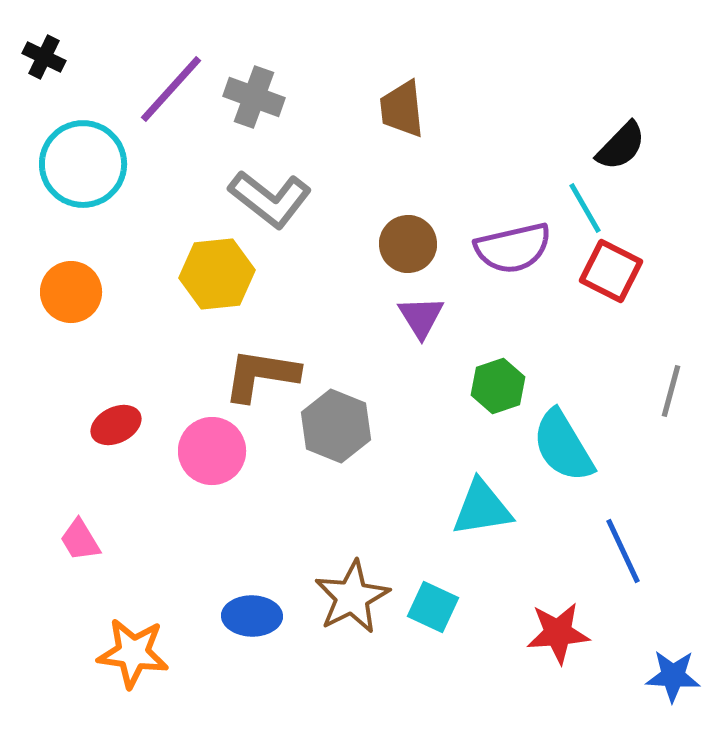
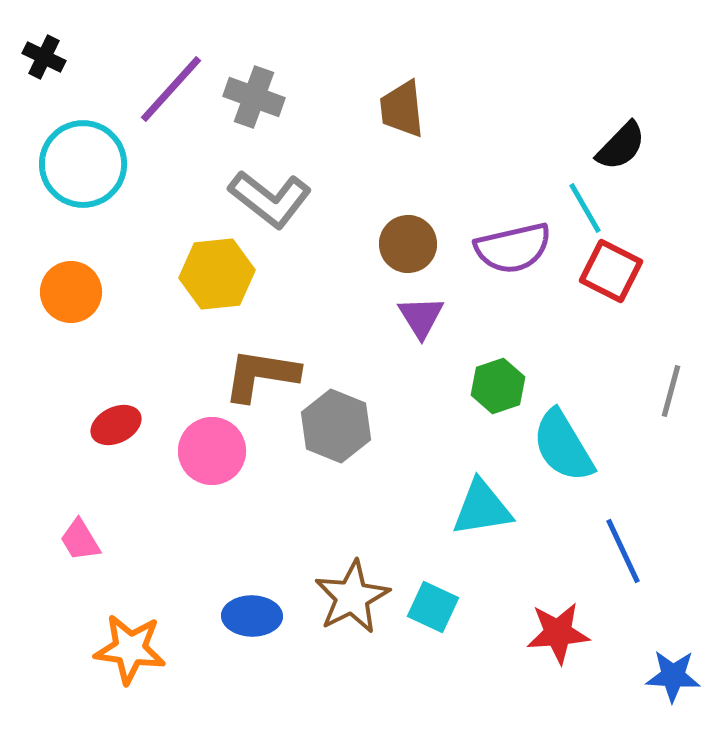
orange star: moved 3 px left, 4 px up
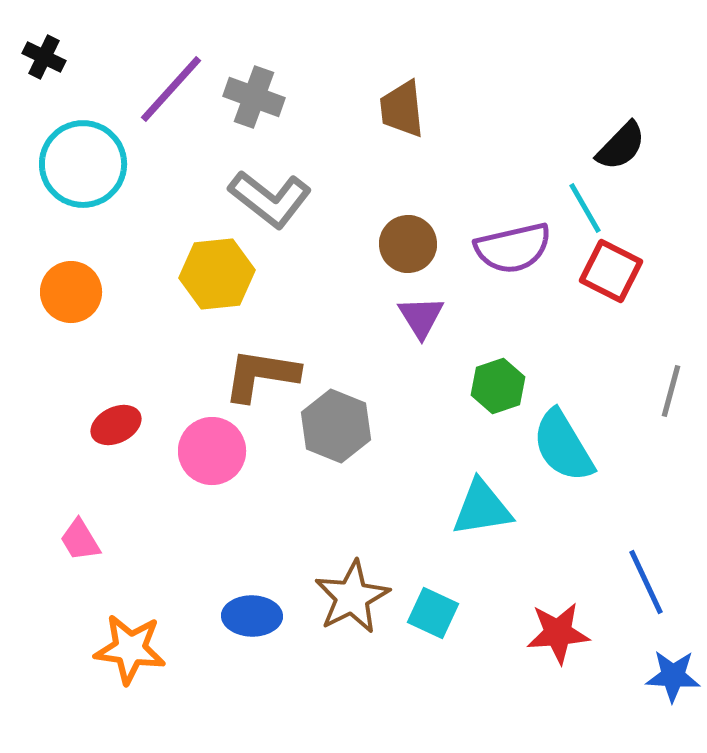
blue line: moved 23 px right, 31 px down
cyan square: moved 6 px down
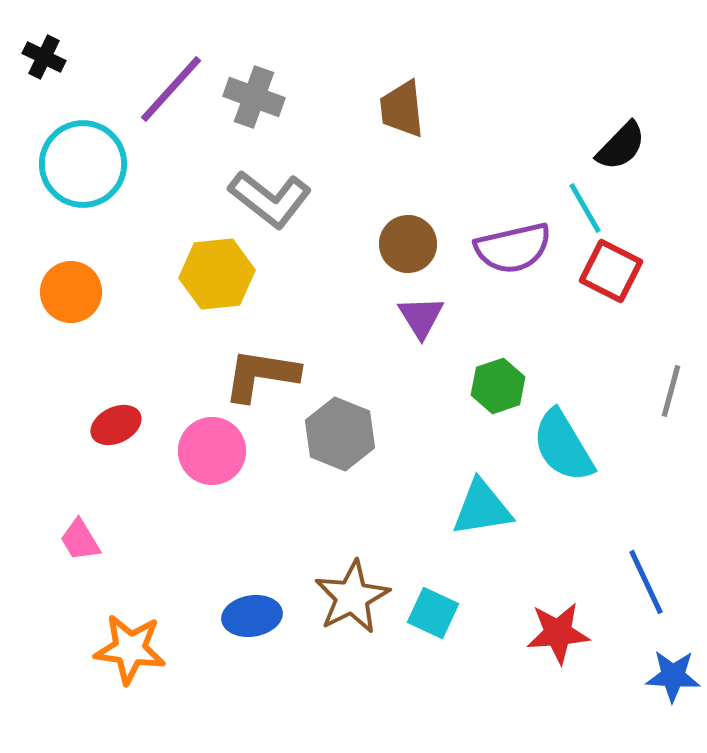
gray hexagon: moved 4 px right, 8 px down
blue ellipse: rotated 10 degrees counterclockwise
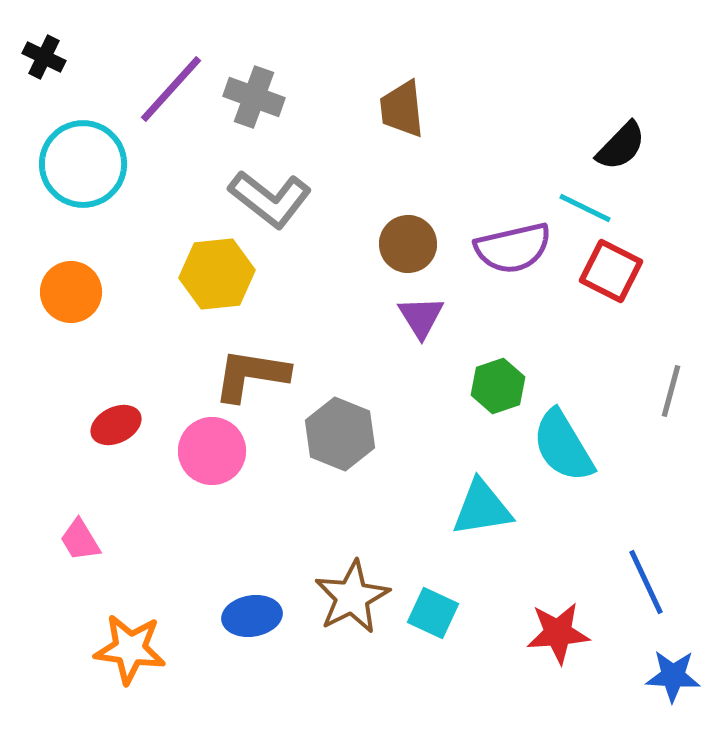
cyan line: rotated 34 degrees counterclockwise
brown L-shape: moved 10 px left
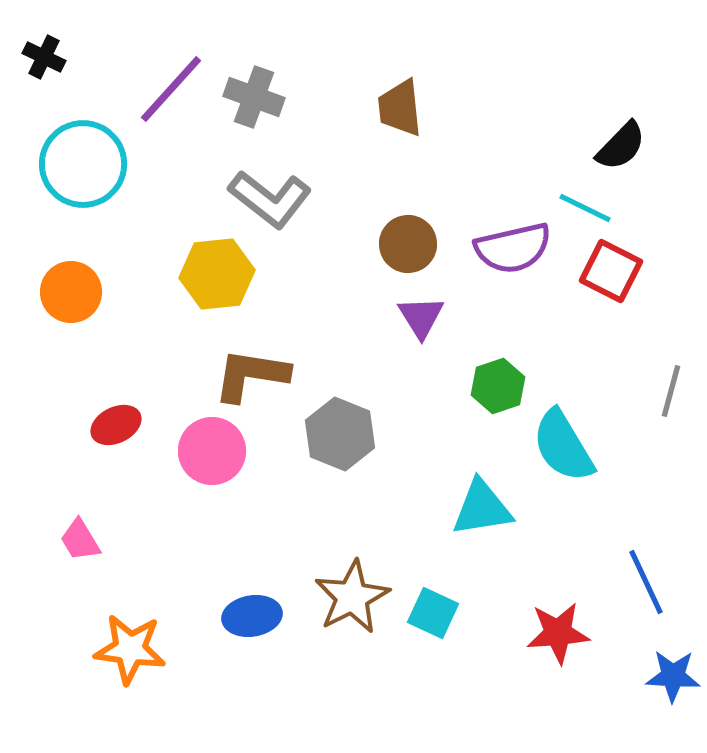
brown trapezoid: moved 2 px left, 1 px up
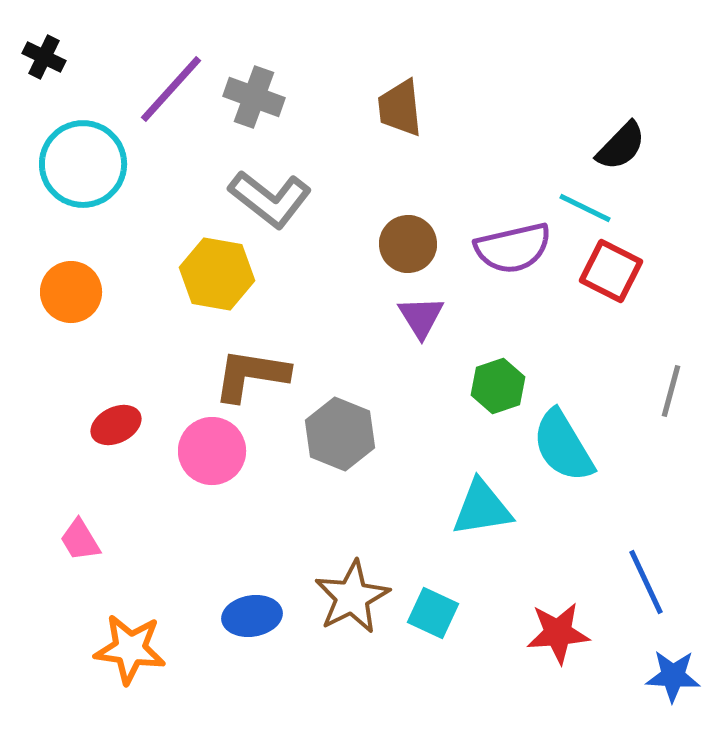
yellow hexagon: rotated 16 degrees clockwise
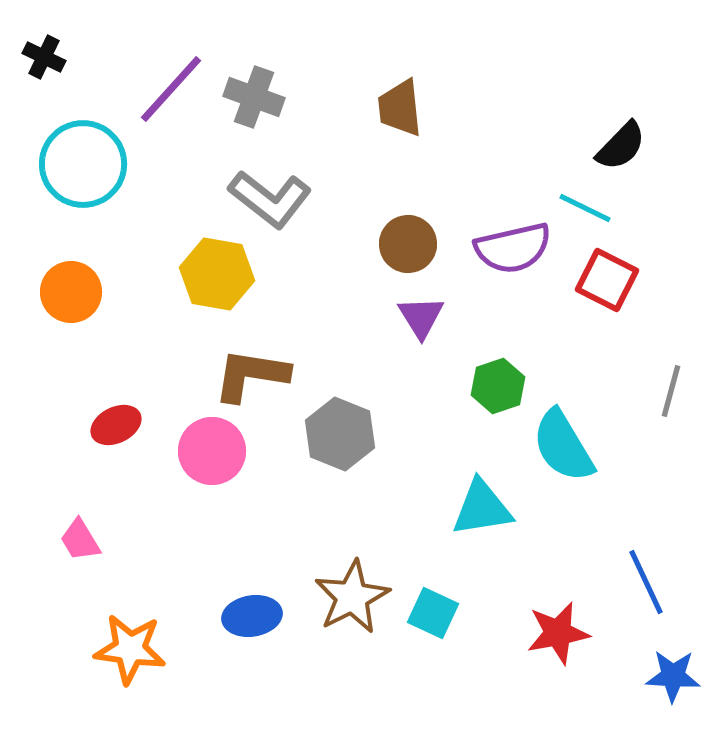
red square: moved 4 px left, 9 px down
red star: rotated 6 degrees counterclockwise
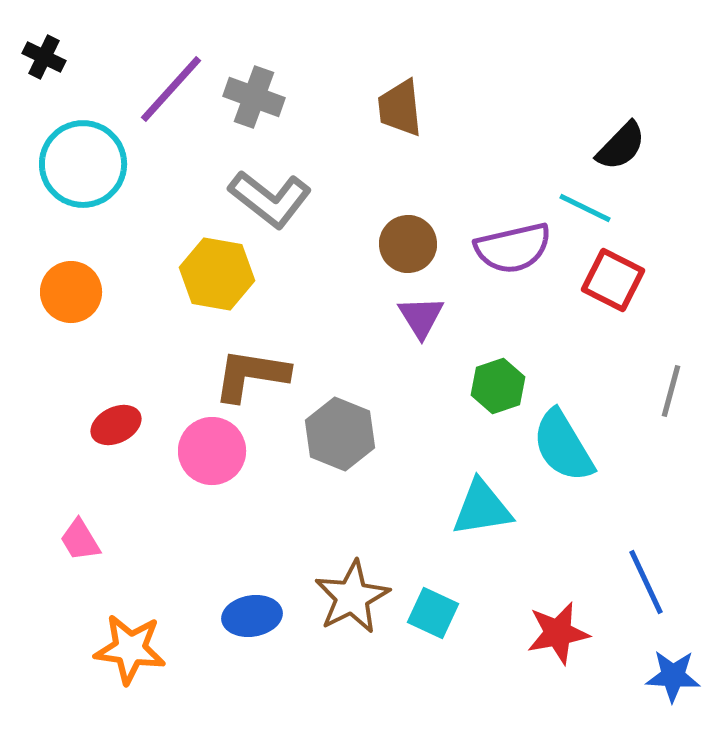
red square: moved 6 px right
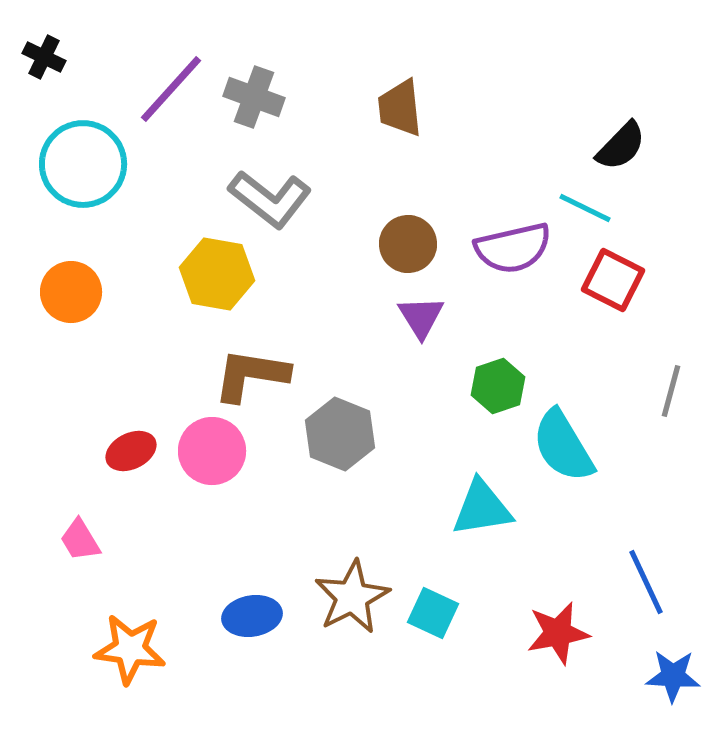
red ellipse: moved 15 px right, 26 px down
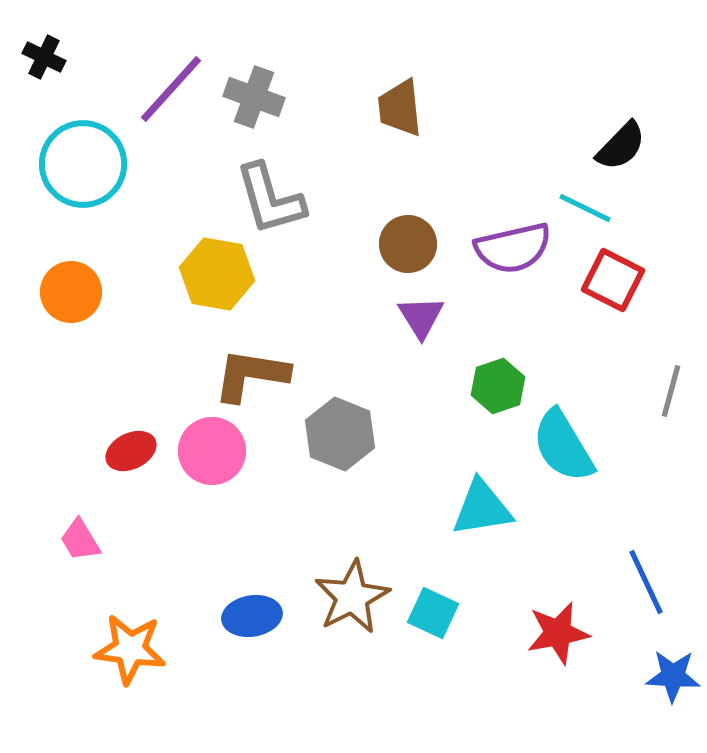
gray L-shape: rotated 36 degrees clockwise
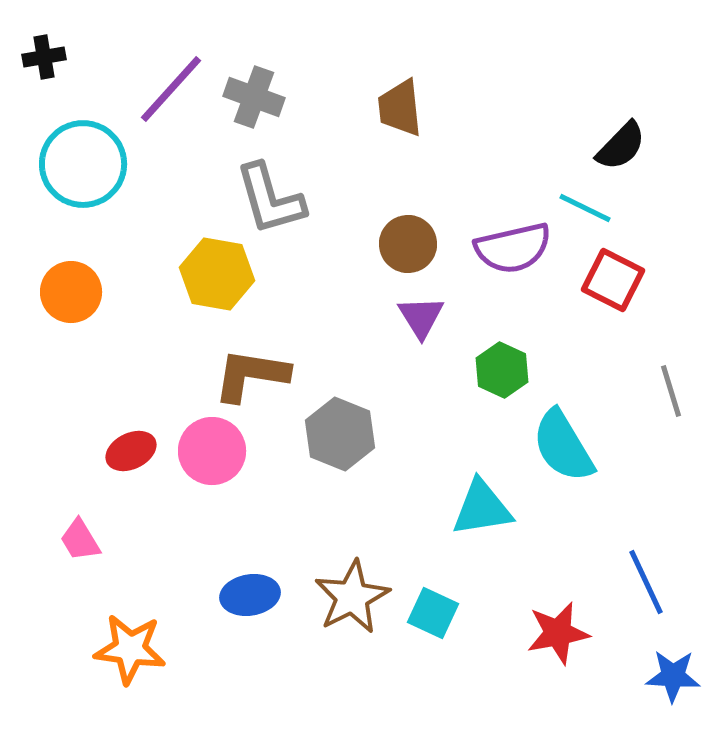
black cross: rotated 36 degrees counterclockwise
green hexagon: moved 4 px right, 16 px up; rotated 16 degrees counterclockwise
gray line: rotated 32 degrees counterclockwise
blue ellipse: moved 2 px left, 21 px up
